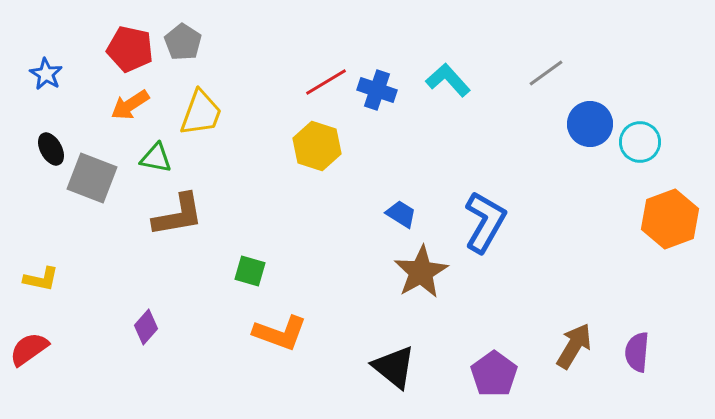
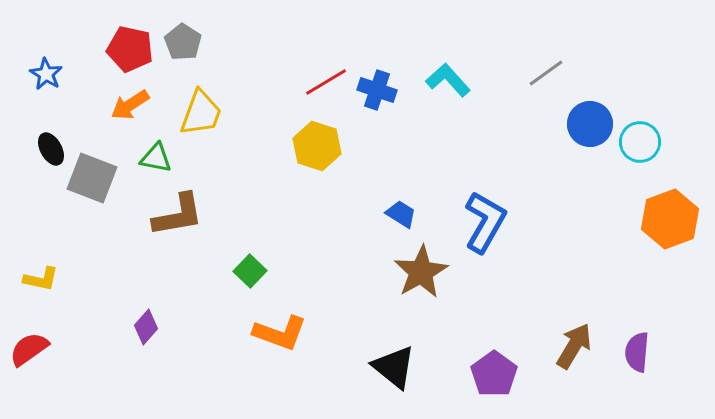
green square: rotated 28 degrees clockwise
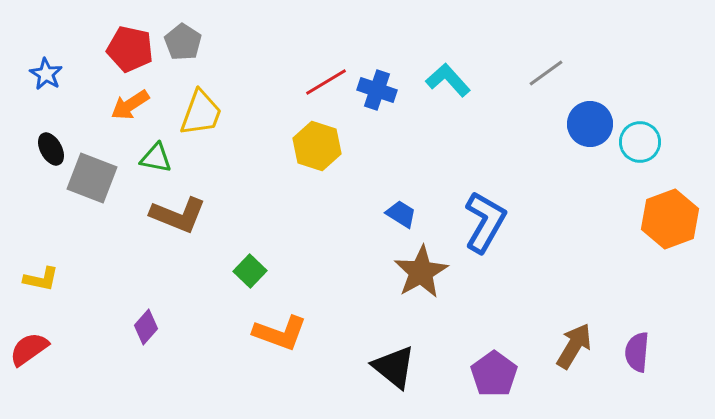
brown L-shape: rotated 32 degrees clockwise
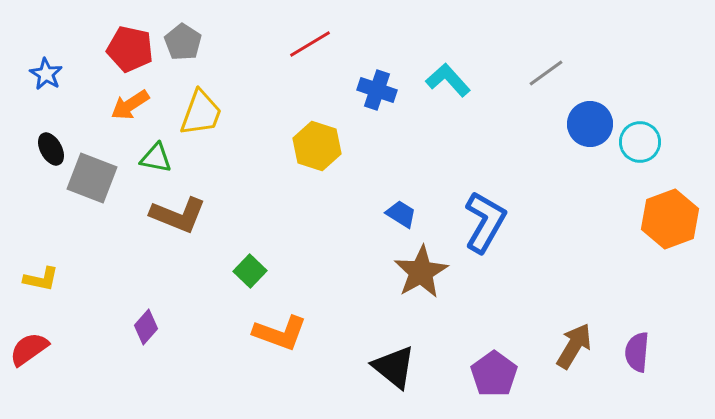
red line: moved 16 px left, 38 px up
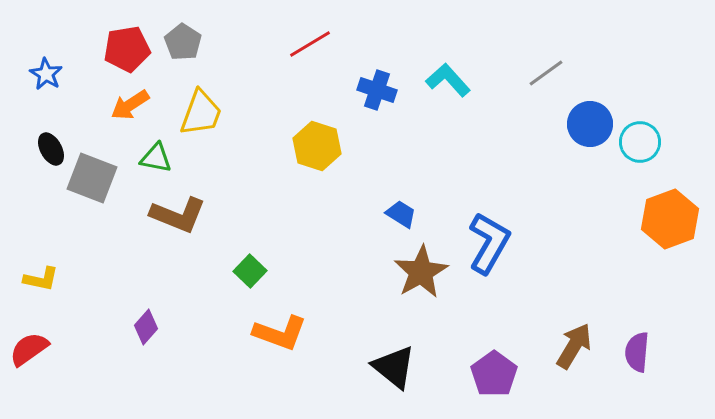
red pentagon: moved 3 px left; rotated 21 degrees counterclockwise
blue L-shape: moved 4 px right, 21 px down
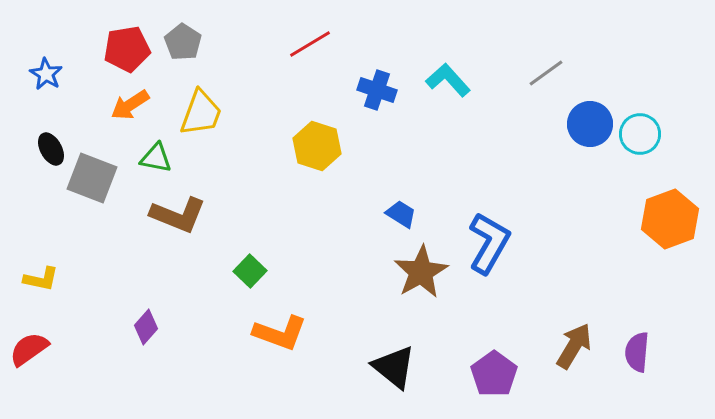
cyan circle: moved 8 px up
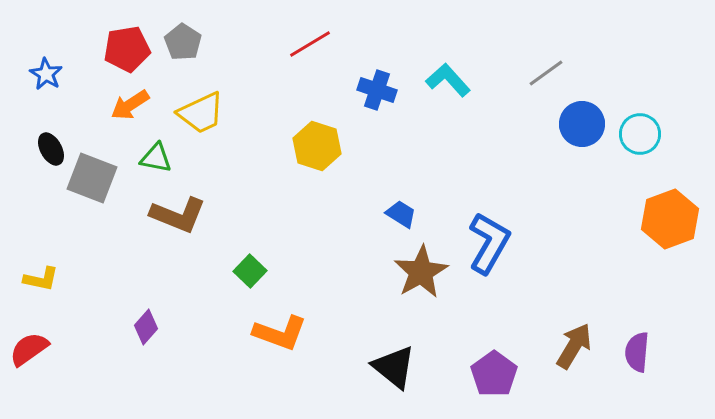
yellow trapezoid: rotated 45 degrees clockwise
blue circle: moved 8 px left
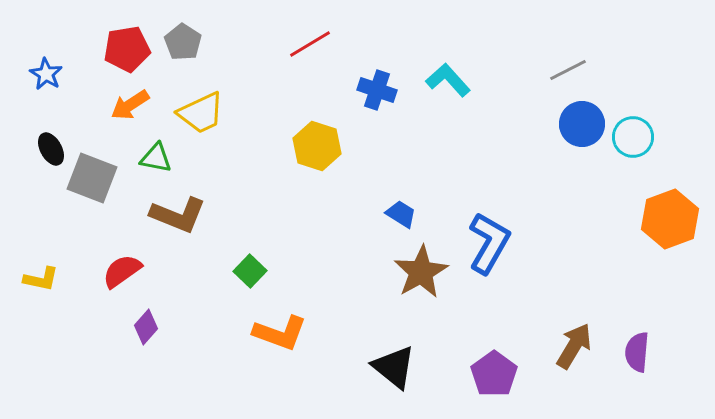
gray line: moved 22 px right, 3 px up; rotated 9 degrees clockwise
cyan circle: moved 7 px left, 3 px down
red semicircle: moved 93 px right, 78 px up
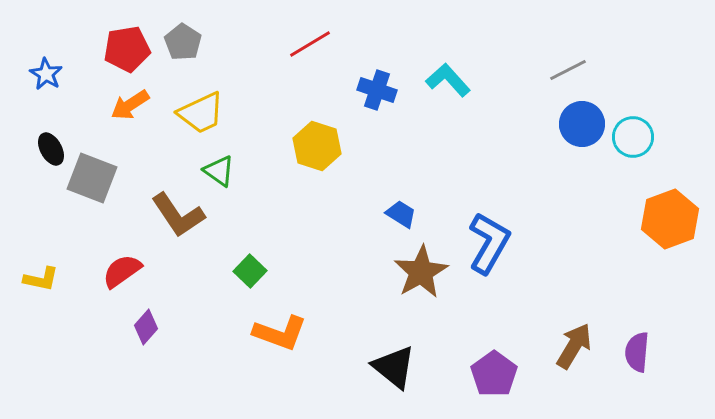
green triangle: moved 63 px right, 13 px down; rotated 24 degrees clockwise
brown L-shape: rotated 34 degrees clockwise
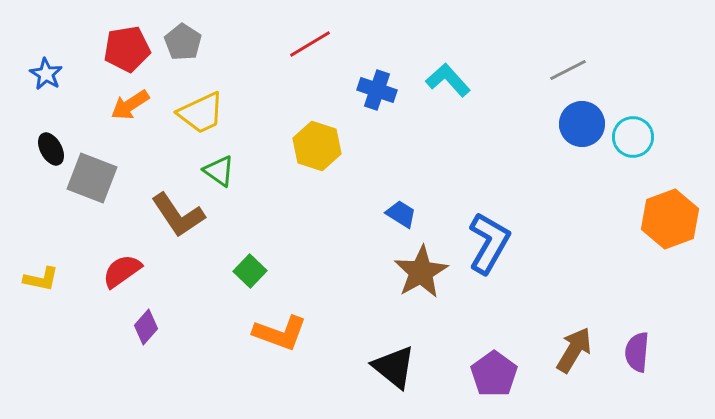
brown arrow: moved 4 px down
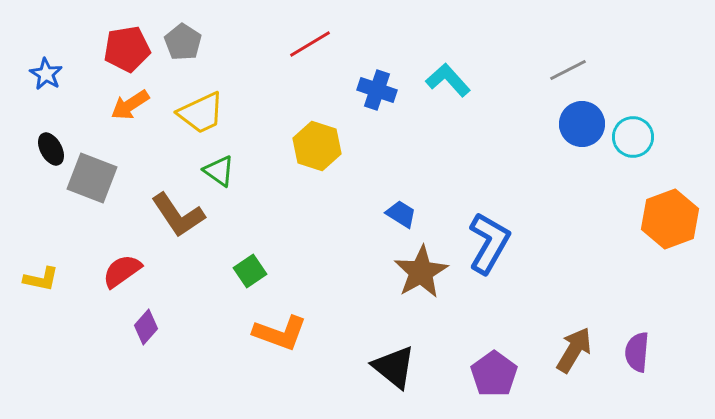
green square: rotated 12 degrees clockwise
